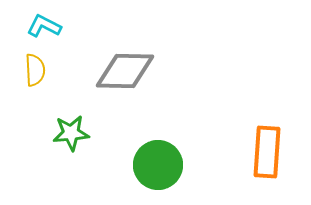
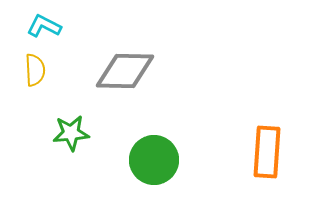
green circle: moved 4 px left, 5 px up
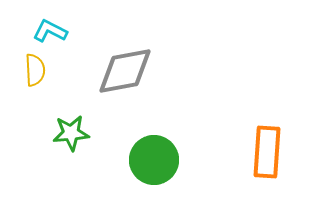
cyan L-shape: moved 6 px right, 5 px down
gray diamond: rotated 12 degrees counterclockwise
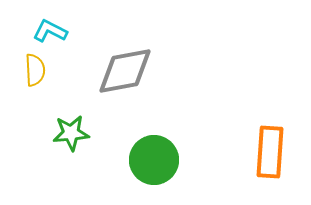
orange rectangle: moved 3 px right
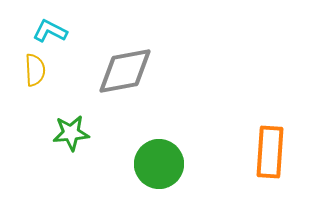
green circle: moved 5 px right, 4 px down
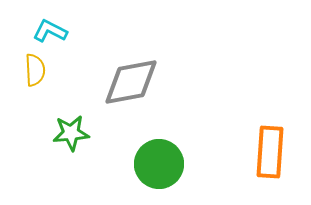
gray diamond: moved 6 px right, 11 px down
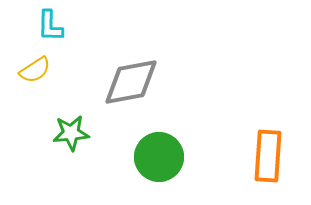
cyan L-shape: moved 5 px up; rotated 116 degrees counterclockwise
yellow semicircle: rotated 60 degrees clockwise
orange rectangle: moved 2 px left, 4 px down
green circle: moved 7 px up
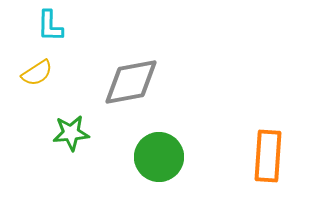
yellow semicircle: moved 2 px right, 3 px down
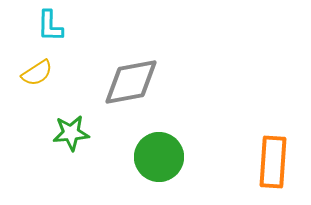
orange rectangle: moved 5 px right, 6 px down
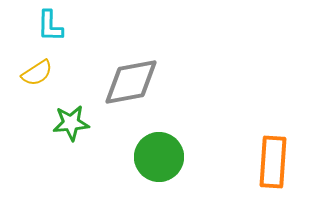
green star: moved 10 px up
